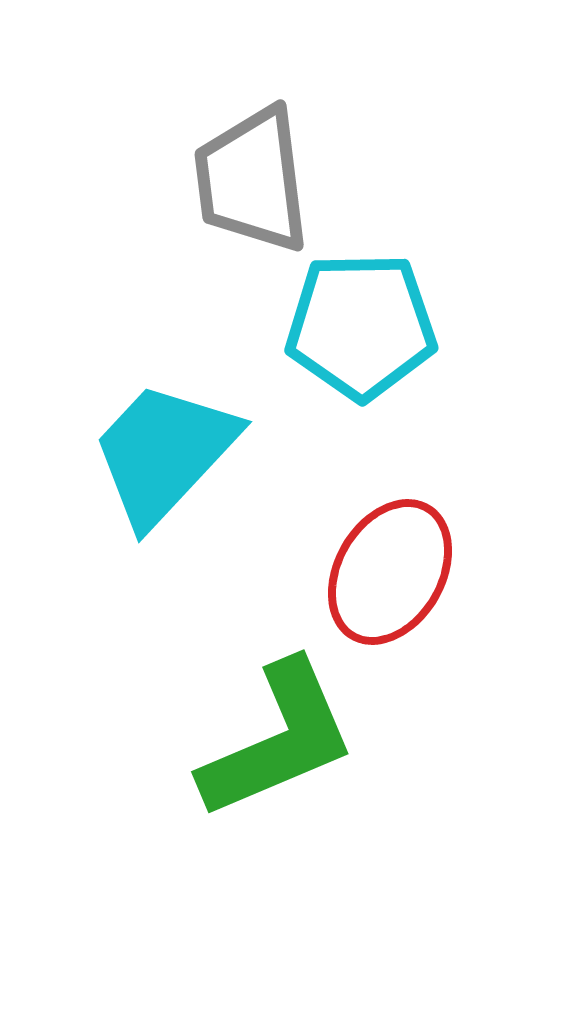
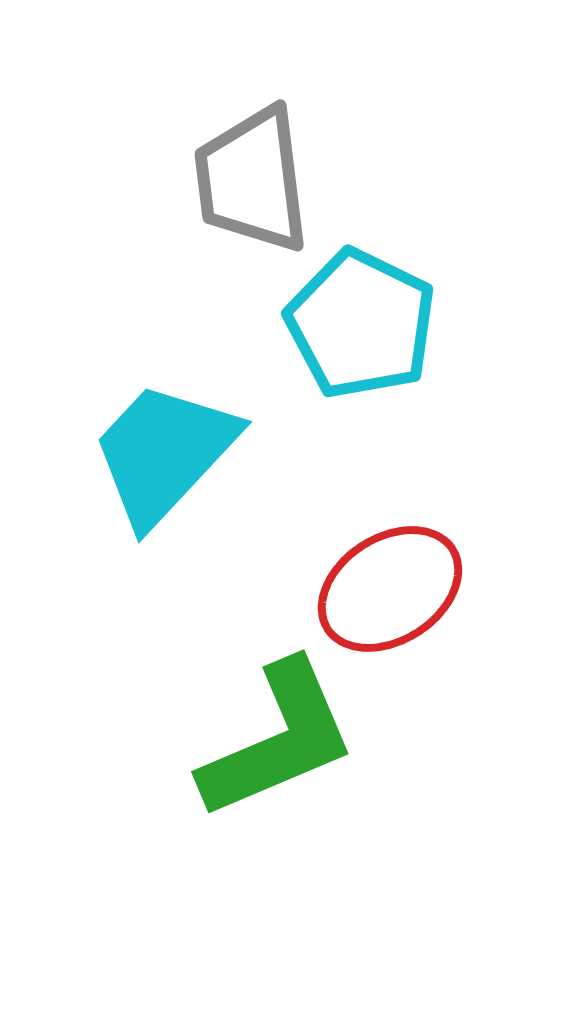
cyan pentagon: moved 2 px up; rotated 27 degrees clockwise
red ellipse: moved 17 px down; rotated 27 degrees clockwise
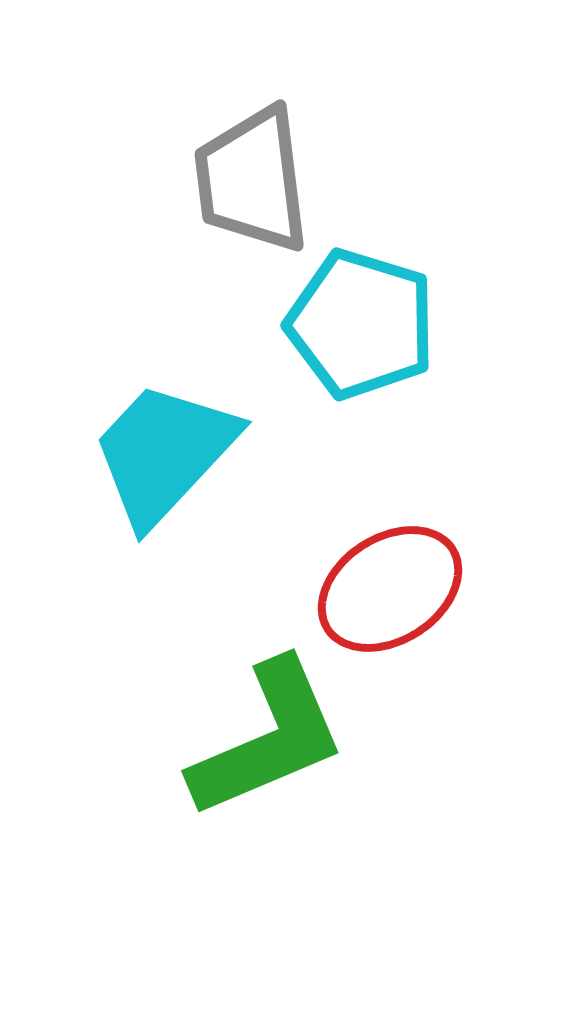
cyan pentagon: rotated 9 degrees counterclockwise
green L-shape: moved 10 px left, 1 px up
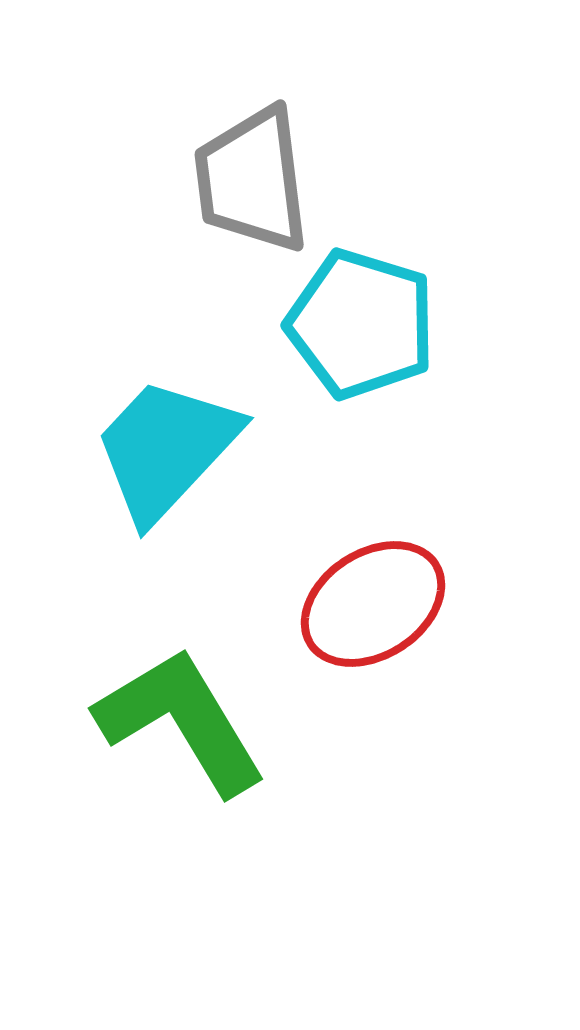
cyan trapezoid: moved 2 px right, 4 px up
red ellipse: moved 17 px left, 15 px down
green L-shape: moved 87 px left, 18 px up; rotated 98 degrees counterclockwise
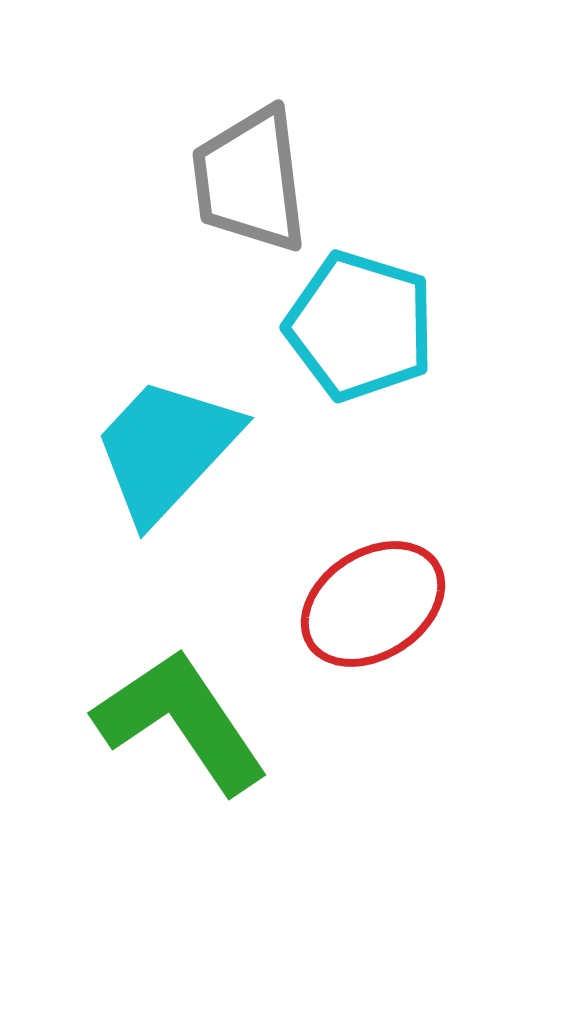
gray trapezoid: moved 2 px left
cyan pentagon: moved 1 px left, 2 px down
green L-shape: rotated 3 degrees counterclockwise
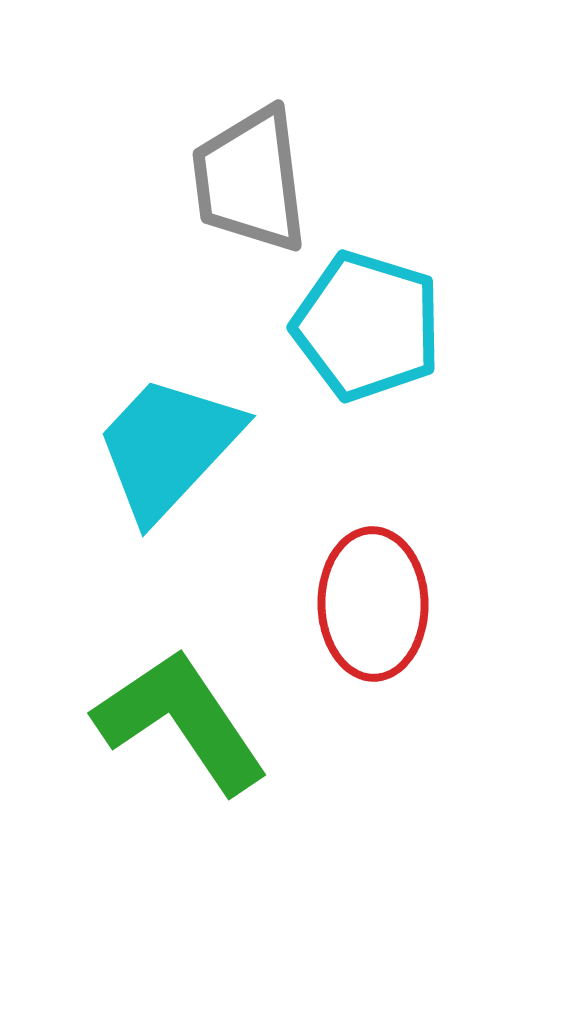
cyan pentagon: moved 7 px right
cyan trapezoid: moved 2 px right, 2 px up
red ellipse: rotated 58 degrees counterclockwise
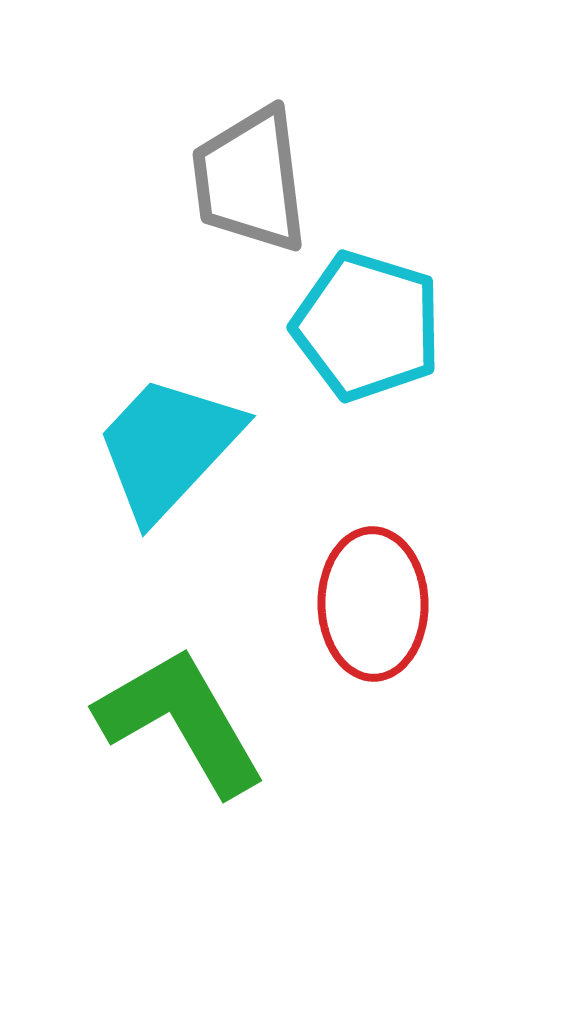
green L-shape: rotated 4 degrees clockwise
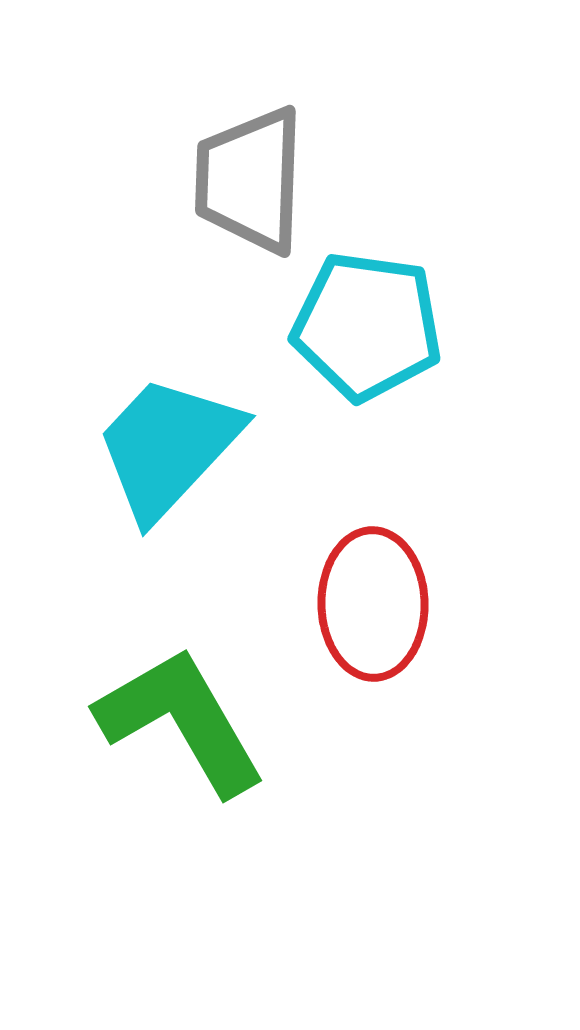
gray trapezoid: rotated 9 degrees clockwise
cyan pentagon: rotated 9 degrees counterclockwise
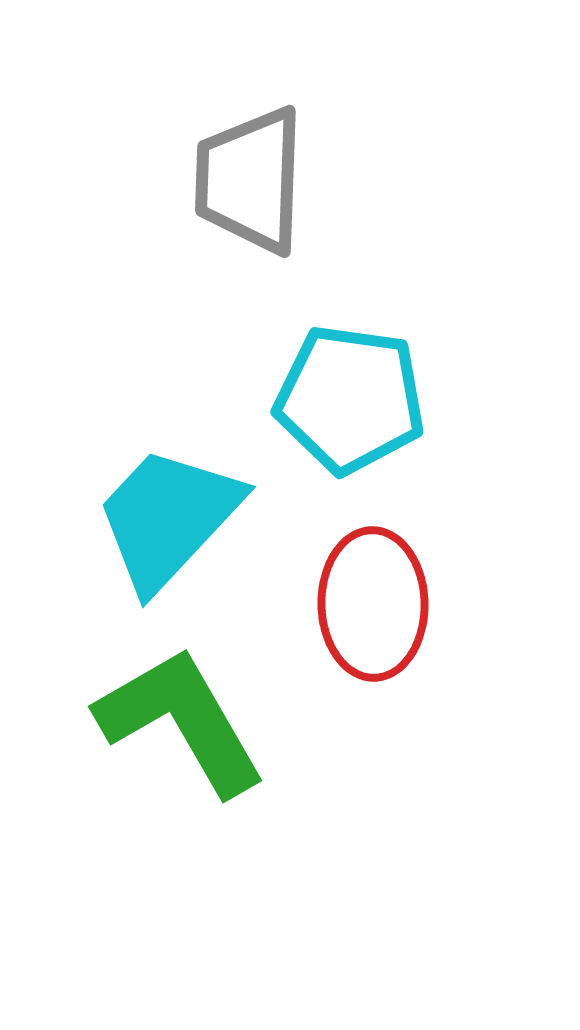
cyan pentagon: moved 17 px left, 73 px down
cyan trapezoid: moved 71 px down
